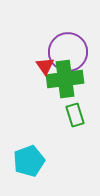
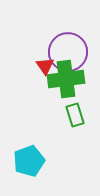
green cross: moved 1 px right
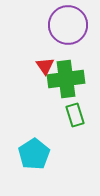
purple circle: moved 27 px up
cyan pentagon: moved 5 px right, 7 px up; rotated 12 degrees counterclockwise
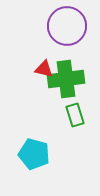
purple circle: moved 1 px left, 1 px down
red triangle: moved 1 px left, 3 px down; rotated 42 degrees counterclockwise
cyan pentagon: rotated 24 degrees counterclockwise
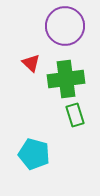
purple circle: moved 2 px left
red triangle: moved 13 px left, 6 px up; rotated 30 degrees clockwise
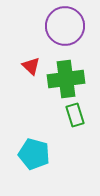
red triangle: moved 3 px down
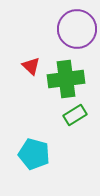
purple circle: moved 12 px right, 3 px down
green rectangle: rotated 75 degrees clockwise
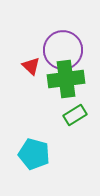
purple circle: moved 14 px left, 21 px down
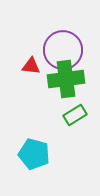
red triangle: rotated 36 degrees counterclockwise
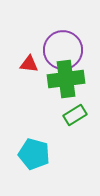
red triangle: moved 2 px left, 2 px up
